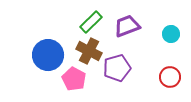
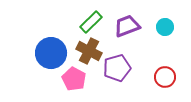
cyan circle: moved 6 px left, 7 px up
blue circle: moved 3 px right, 2 px up
red circle: moved 5 px left
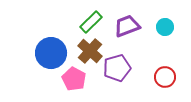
brown cross: moved 1 px right; rotated 15 degrees clockwise
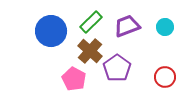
blue circle: moved 22 px up
purple pentagon: rotated 20 degrees counterclockwise
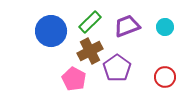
green rectangle: moved 1 px left
brown cross: rotated 20 degrees clockwise
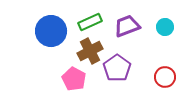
green rectangle: rotated 20 degrees clockwise
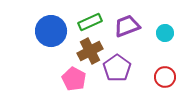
cyan circle: moved 6 px down
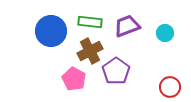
green rectangle: rotated 30 degrees clockwise
purple pentagon: moved 1 px left, 3 px down
red circle: moved 5 px right, 10 px down
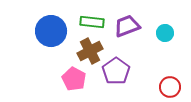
green rectangle: moved 2 px right
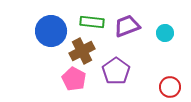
brown cross: moved 8 px left
